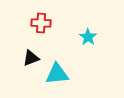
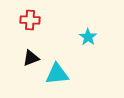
red cross: moved 11 px left, 3 px up
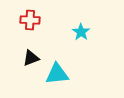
cyan star: moved 7 px left, 5 px up
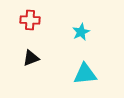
cyan star: rotated 12 degrees clockwise
cyan triangle: moved 28 px right
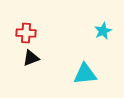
red cross: moved 4 px left, 13 px down
cyan star: moved 22 px right, 1 px up
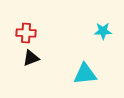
cyan star: rotated 24 degrees clockwise
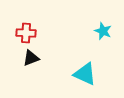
cyan star: rotated 24 degrees clockwise
cyan triangle: rotated 30 degrees clockwise
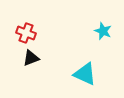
red cross: rotated 18 degrees clockwise
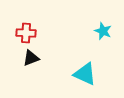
red cross: rotated 18 degrees counterclockwise
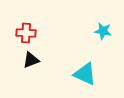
cyan star: rotated 12 degrees counterclockwise
black triangle: moved 2 px down
